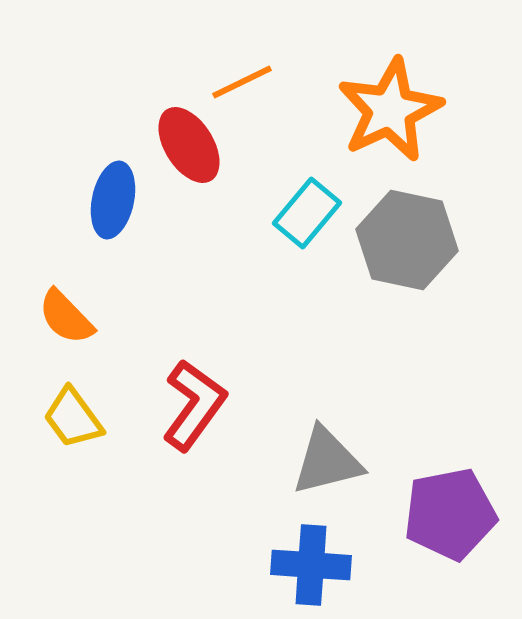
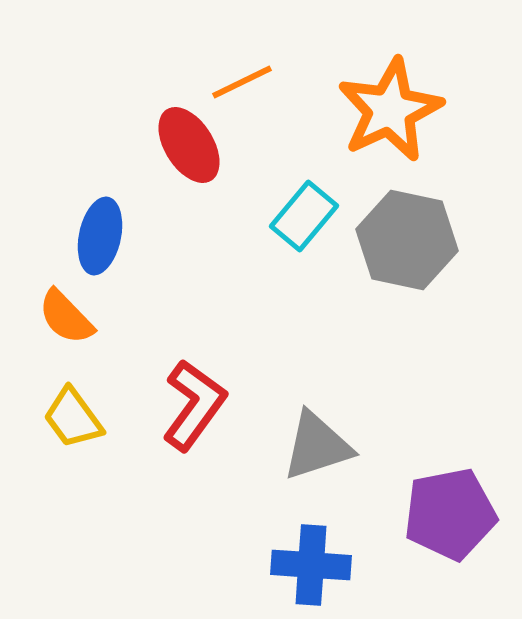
blue ellipse: moved 13 px left, 36 px down
cyan rectangle: moved 3 px left, 3 px down
gray triangle: moved 10 px left, 15 px up; rotated 4 degrees counterclockwise
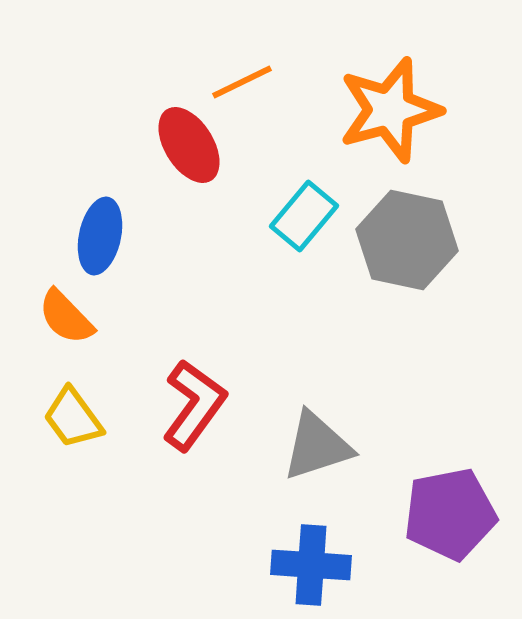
orange star: rotated 10 degrees clockwise
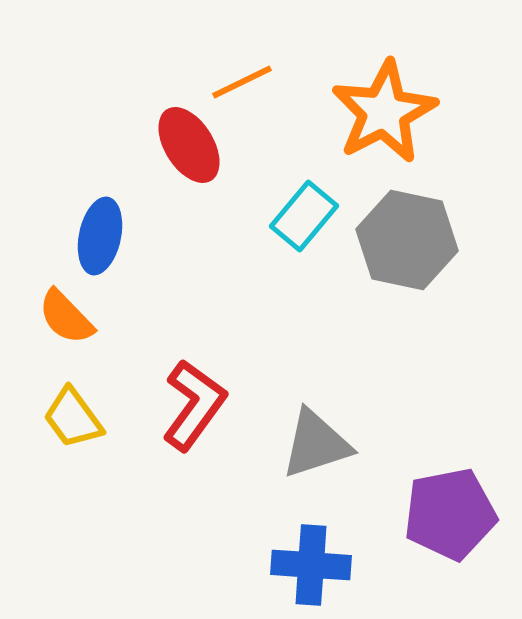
orange star: moved 6 px left, 2 px down; rotated 12 degrees counterclockwise
gray triangle: moved 1 px left, 2 px up
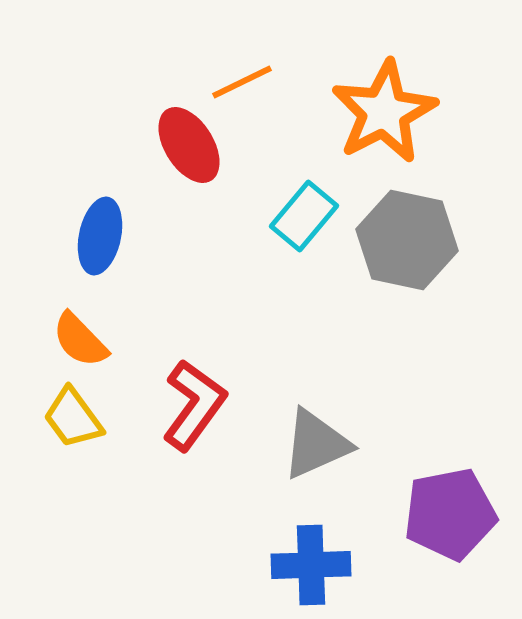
orange semicircle: moved 14 px right, 23 px down
gray triangle: rotated 6 degrees counterclockwise
blue cross: rotated 6 degrees counterclockwise
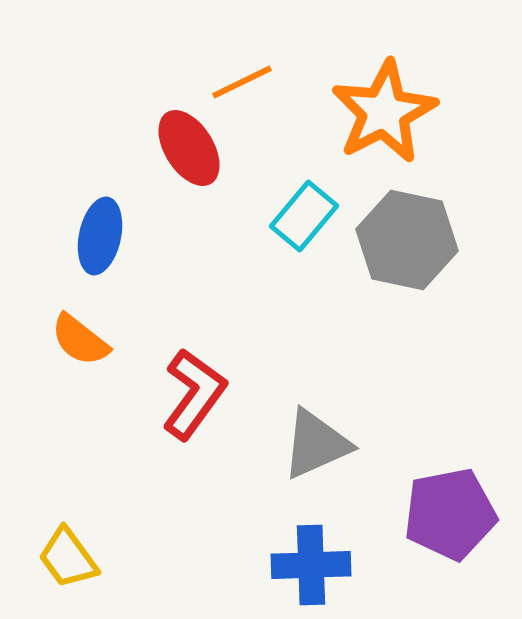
red ellipse: moved 3 px down
orange semicircle: rotated 8 degrees counterclockwise
red L-shape: moved 11 px up
yellow trapezoid: moved 5 px left, 140 px down
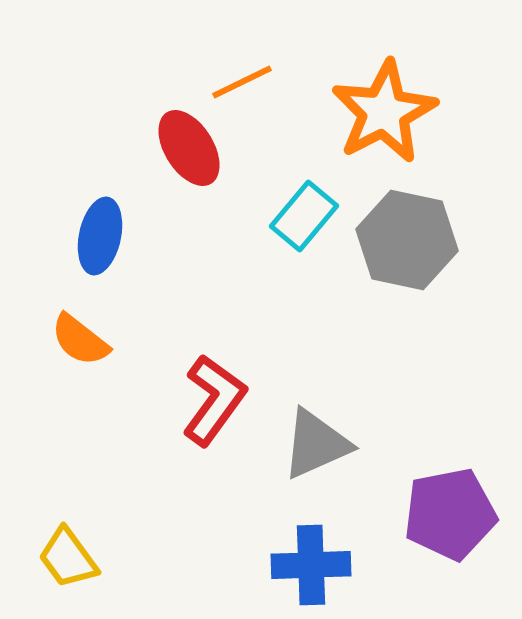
red L-shape: moved 20 px right, 6 px down
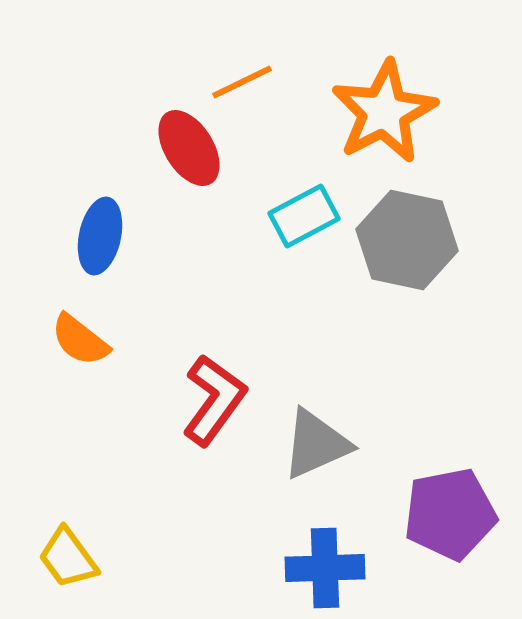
cyan rectangle: rotated 22 degrees clockwise
blue cross: moved 14 px right, 3 px down
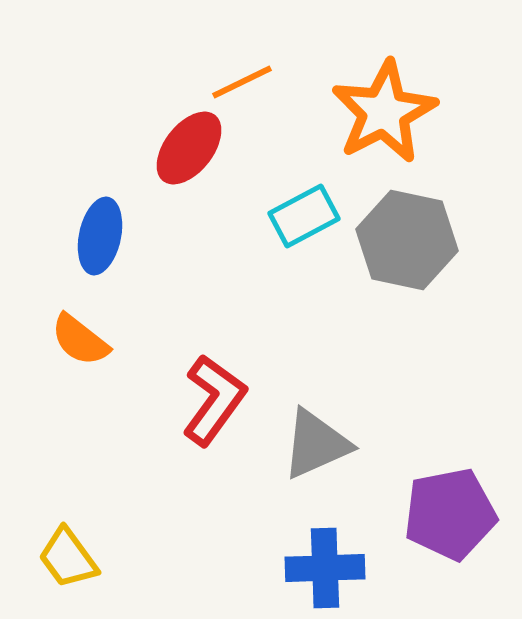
red ellipse: rotated 70 degrees clockwise
